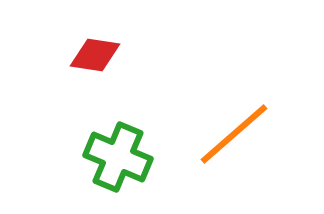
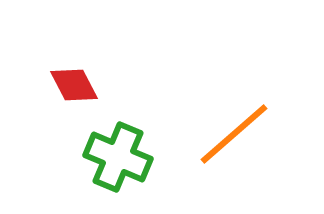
red diamond: moved 21 px left, 30 px down; rotated 54 degrees clockwise
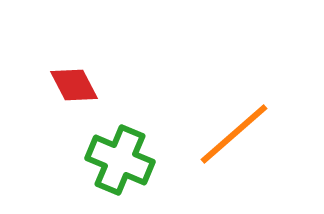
green cross: moved 2 px right, 3 px down
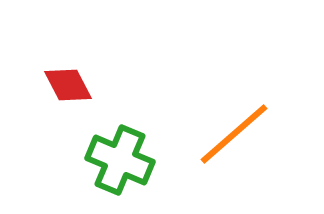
red diamond: moved 6 px left
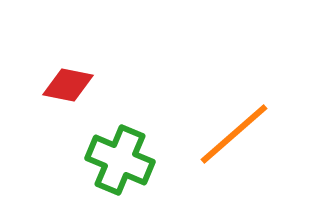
red diamond: rotated 51 degrees counterclockwise
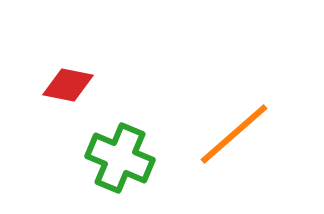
green cross: moved 2 px up
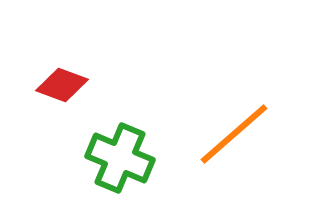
red diamond: moved 6 px left; rotated 9 degrees clockwise
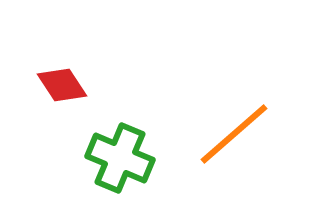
red diamond: rotated 36 degrees clockwise
